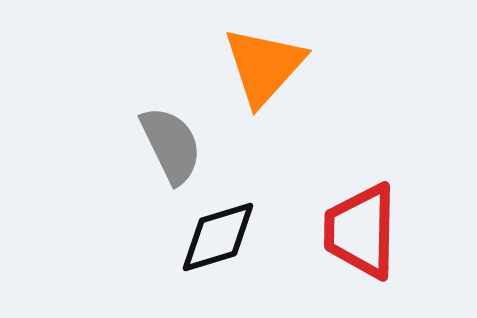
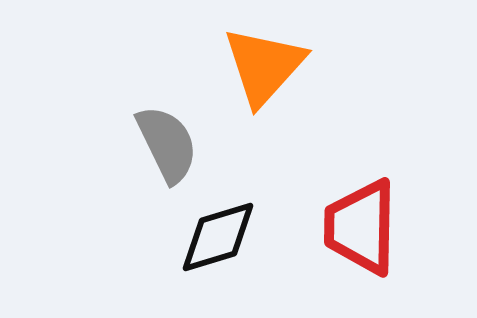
gray semicircle: moved 4 px left, 1 px up
red trapezoid: moved 4 px up
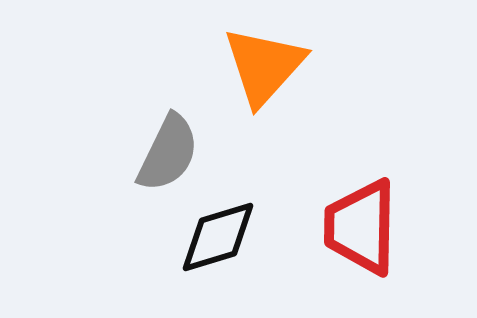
gray semicircle: moved 1 px right, 9 px down; rotated 52 degrees clockwise
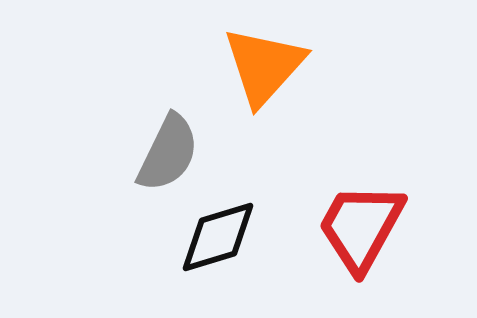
red trapezoid: rotated 28 degrees clockwise
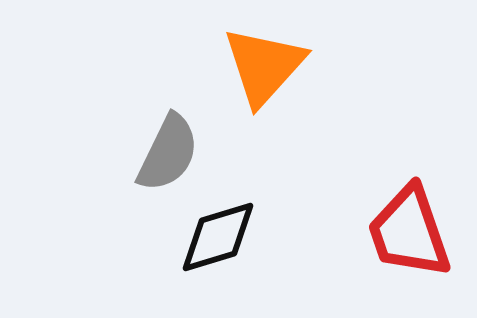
red trapezoid: moved 48 px right, 5 px down; rotated 48 degrees counterclockwise
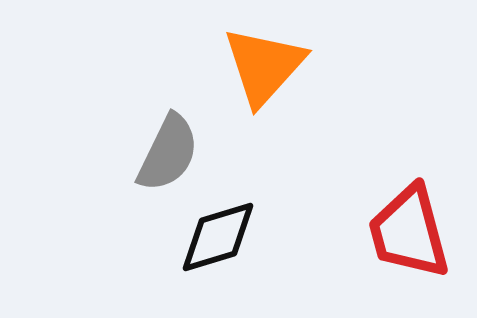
red trapezoid: rotated 4 degrees clockwise
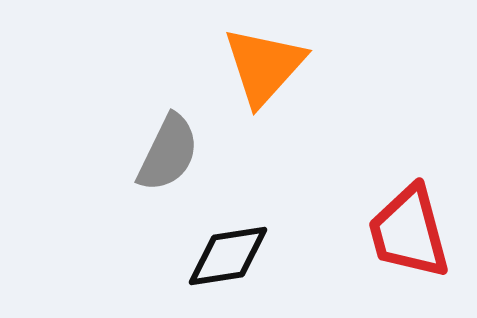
black diamond: moved 10 px right, 19 px down; rotated 8 degrees clockwise
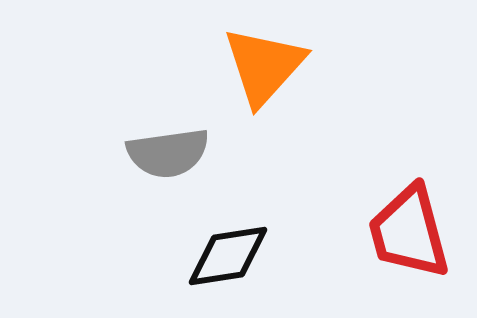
gray semicircle: rotated 56 degrees clockwise
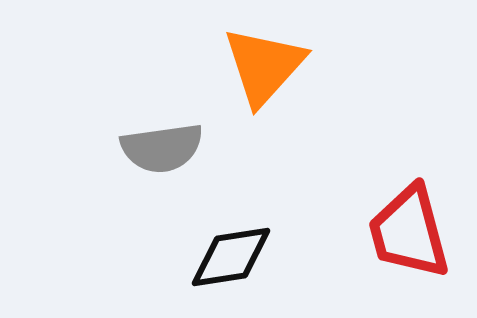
gray semicircle: moved 6 px left, 5 px up
black diamond: moved 3 px right, 1 px down
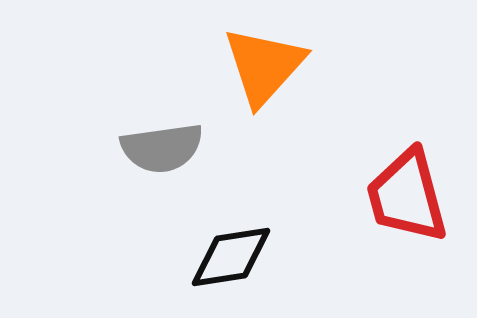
red trapezoid: moved 2 px left, 36 px up
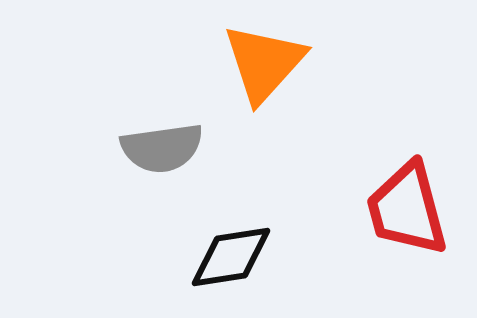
orange triangle: moved 3 px up
red trapezoid: moved 13 px down
